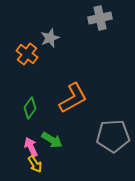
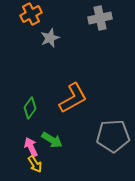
orange cross: moved 4 px right, 40 px up; rotated 25 degrees clockwise
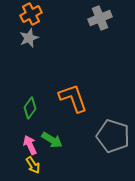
gray cross: rotated 10 degrees counterclockwise
gray star: moved 21 px left
orange L-shape: rotated 80 degrees counterclockwise
gray pentagon: rotated 20 degrees clockwise
pink arrow: moved 1 px left, 2 px up
yellow arrow: moved 2 px left, 1 px down
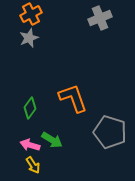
gray pentagon: moved 3 px left, 4 px up
pink arrow: rotated 48 degrees counterclockwise
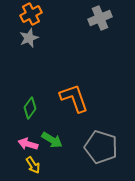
orange L-shape: moved 1 px right
gray pentagon: moved 9 px left, 15 px down
pink arrow: moved 2 px left, 1 px up
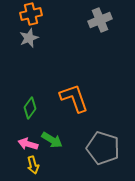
orange cross: rotated 15 degrees clockwise
gray cross: moved 2 px down
gray pentagon: moved 2 px right, 1 px down
yellow arrow: rotated 18 degrees clockwise
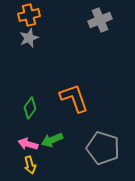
orange cross: moved 2 px left, 1 px down
green arrow: rotated 125 degrees clockwise
yellow arrow: moved 3 px left
